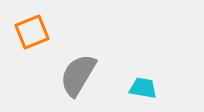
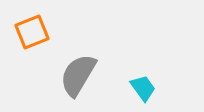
cyan trapezoid: rotated 44 degrees clockwise
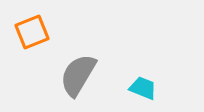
cyan trapezoid: rotated 32 degrees counterclockwise
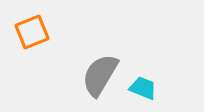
gray semicircle: moved 22 px right
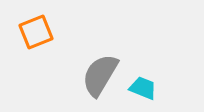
orange square: moved 4 px right
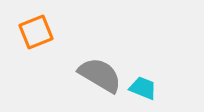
gray semicircle: rotated 90 degrees clockwise
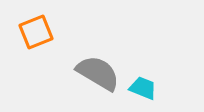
gray semicircle: moved 2 px left, 2 px up
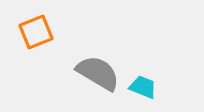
cyan trapezoid: moved 1 px up
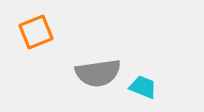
gray semicircle: rotated 141 degrees clockwise
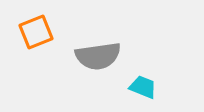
gray semicircle: moved 17 px up
